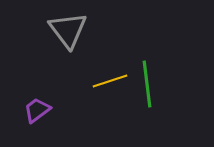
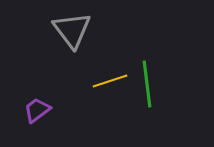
gray triangle: moved 4 px right
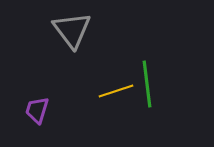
yellow line: moved 6 px right, 10 px down
purple trapezoid: rotated 36 degrees counterclockwise
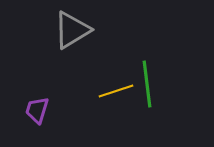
gray triangle: rotated 36 degrees clockwise
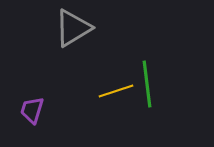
gray triangle: moved 1 px right, 2 px up
purple trapezoid: moved 5 px left
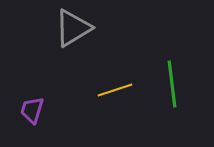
green line: moved 25 px right
yellow line: moved 1 px left, 1 px up
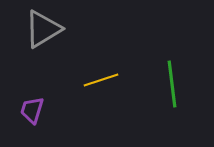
gray triangle: moved 30 px left, 1 px down
yellow line: moved 14 px left, 10 px up
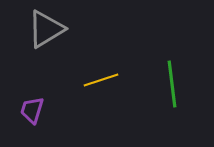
gray triangle: moved 3 px right
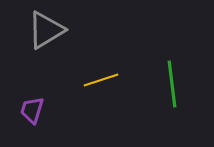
gray triangle: moved 1 px down
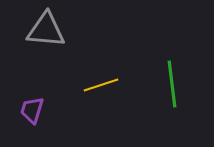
gray triangle: rotated 36 degrees clockwise
yellow line: moved 5 px down
